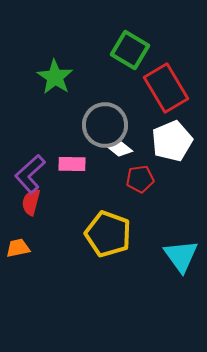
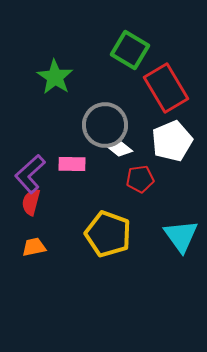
orange trapezoid: moved 16 px right, 1 px up
cyan triangle: moved 20 px up
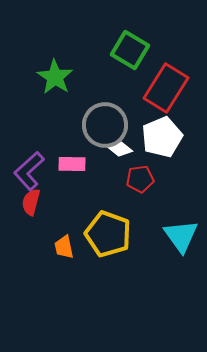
red rectangle: rotated 63 degrees clockwise
white pentagon: moved 10 px left, 4 px up
purple L-shape: moved 1 px left, 3 px up
orange trapezoid: moved 30 px right; rotated 90 degrees counterclockwise
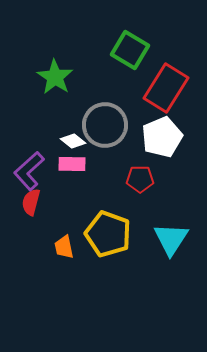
white diamond: moved 47 px left, 8 px up
red pentagon: rotated 8 degrees clockwise
cyan triangle: moved 10 px left, 3 px down; rotated 9 degrees clockwise
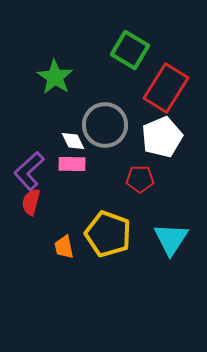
white diamond: rotated 25 degrees clockwise
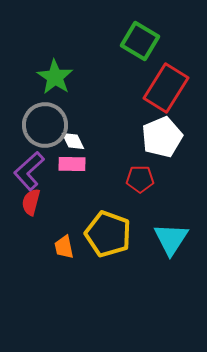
green square: moved 10 px right, 9 px up
gray circle: moved 60 px left
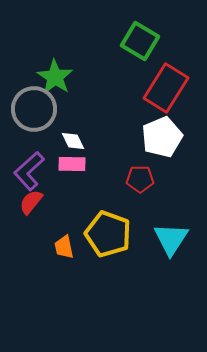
gray circle: moved 11 px left, 16 px up
red semicircle: rotated 24 degrees clockwise
